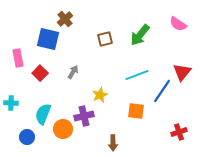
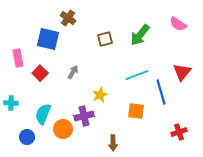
brown cross: moved 3 px right, 1 px up; rotated 14 degrees counterclockwise
blue line: moved 1 px left, 1 px down; rotated 50 degrees counterclockwise
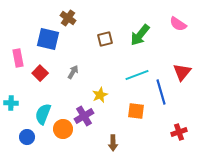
purple cross: rotated 18 degrees counterclockwise
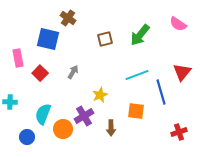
cyan cross: moved 1 px left, 1 px up
brown arrow: moved 2 px left, 15 px up
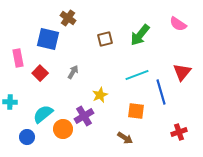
cyan semicircle: rotated 30 degrees clockwise
brown arrow: moved 14 px right, 10 px down; rotated 56 degrees counterclockwise
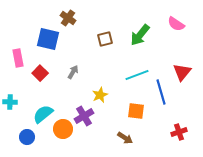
pink semicircle: moved 2 px left
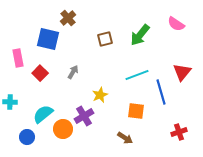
brown cross: rotated 14 degrees clockwise
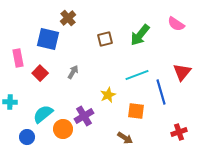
yellow star: moved 8 px right
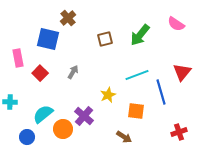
purple cross: rotated 18 degrees counterclockwise
brown arrow: moved 1 px left, 1 px up
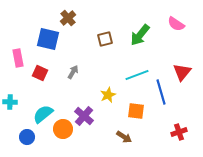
red square: rotated 21 degrees counterclockwise
